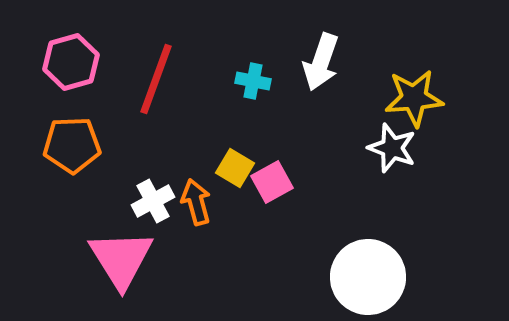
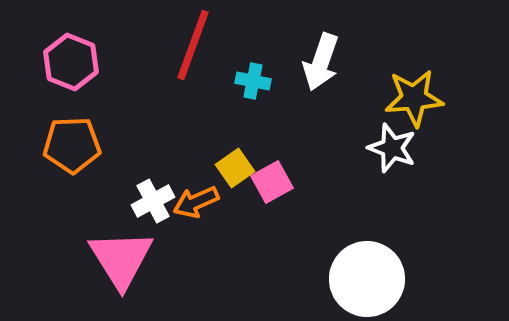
pink hexagon: rotated 22 degrees counterclockwise
red line: moved 37 px right, 34 px up
yellow square: rotated 24 degrees clockwise
orange arrow: rotated 99 degrees counterclockwise
white circle: moved 1 px left, 2 px down
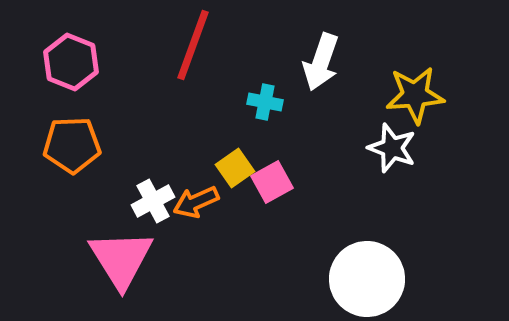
cyan cross: moved 12 px right, 21 px down
yellow star: moved 1 px right, 3 px up
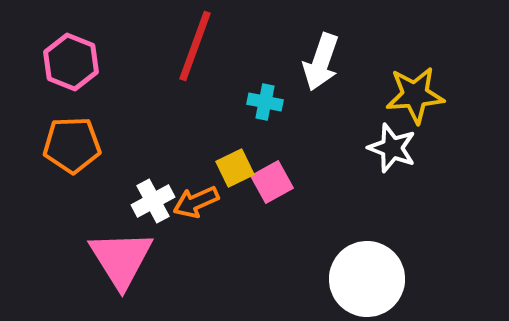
red line: moved 2 px right, 1 px down
yellow square: rotated 9 degrees clockwise
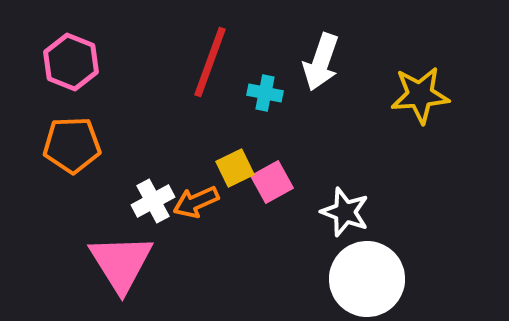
red line: moved 15 px right, 16 px down
yellow star: moved 5 px right
cyan cross: moved 9 px up
white star: moved 47 px left, 64 px down
pink triangle: moved 4 px down
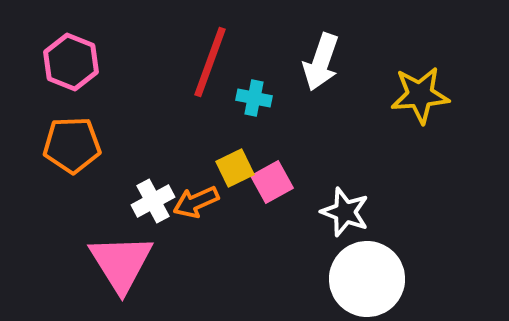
cyan cross: moved 11 px left, 5 px down
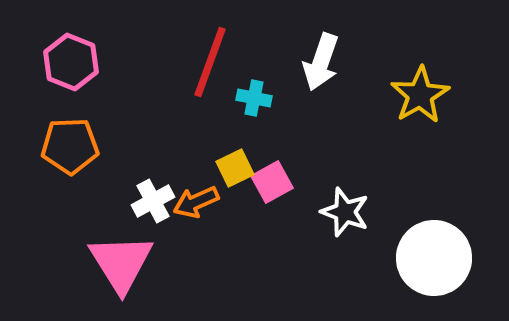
yellow star: rotated 26 degrees counterclockwise
orange pentagon: moved 2 px left, 1 px down
white circle: moved 67 px right, 21 px up
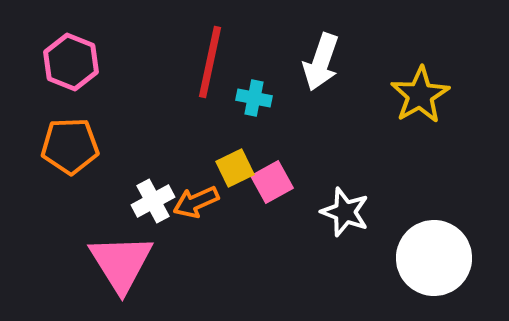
red line: rotated 8 degrees counterclockwise
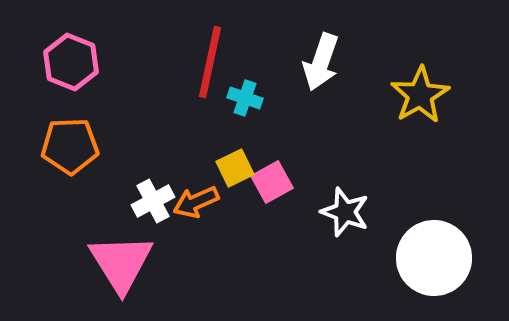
cyan cross: moved 9 px left; rotated 8 degrees clockwise
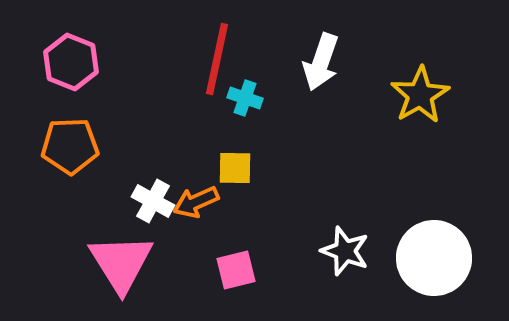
red line: moved 7 px right, 3 px up
yellow square: rotated 27 degrees clockwise
pink square: moved 36 px left, 88 px down; rotated 15 degrees clockwise
white cross: rotated 33 degrees counterclockwise
white star: moved 39 px down
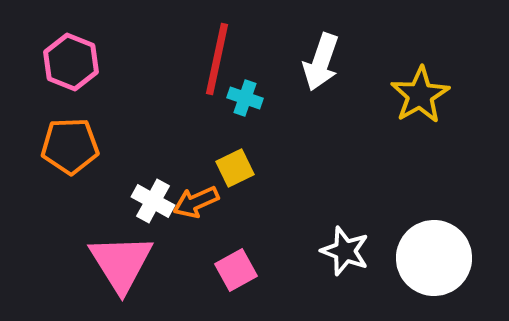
yellow square: rotated 27 degrees counterclockwise
pink square: rotated 15 degrees counterclockwise
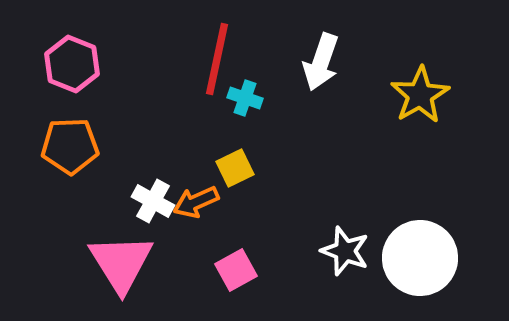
pink hexagon: moved 1 px right, 2 px down
white circle: moved 14 px left
